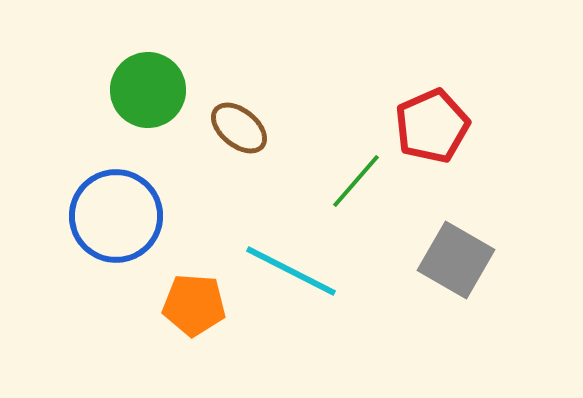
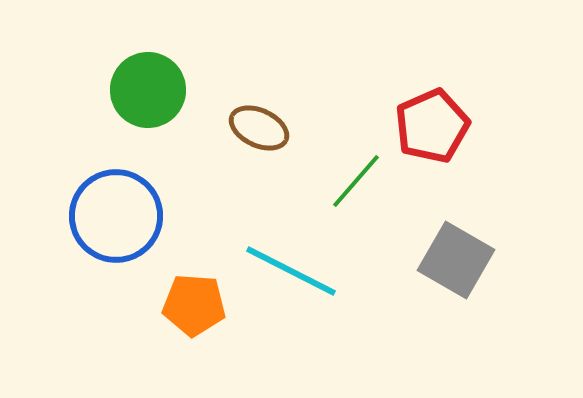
brown ellipse: moved 20 px right; rotated 14 degrees counterclockwise
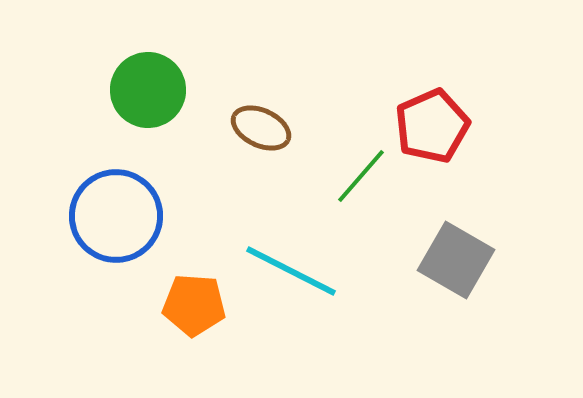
brown ellipse: moved 2 px right
green line: moved 5 px right, 5 px up
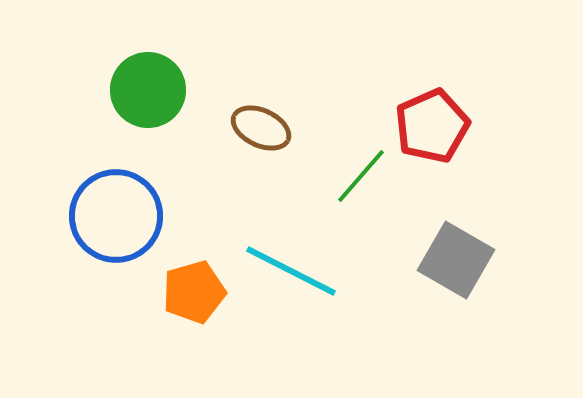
orange pentagon: moved 13 px up; rotated 20 degrees counterclockwise
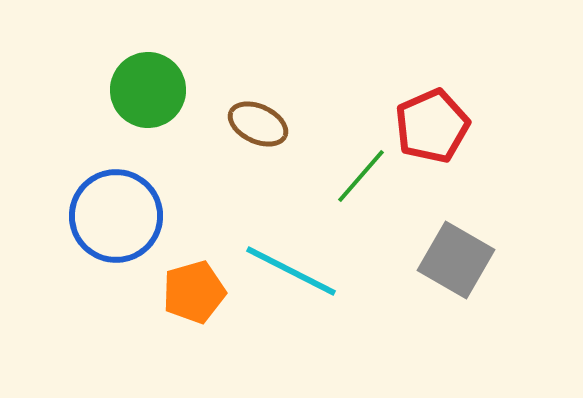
brown ellipse: moved 3 px left, 4 px up
